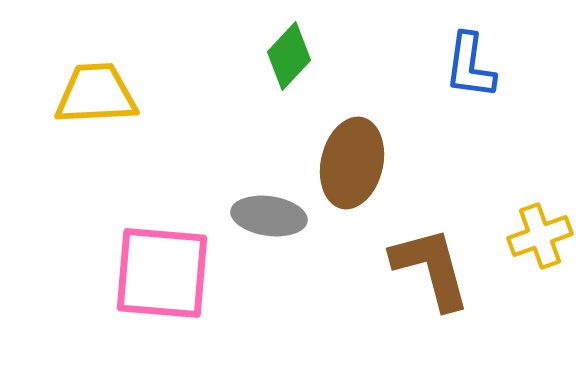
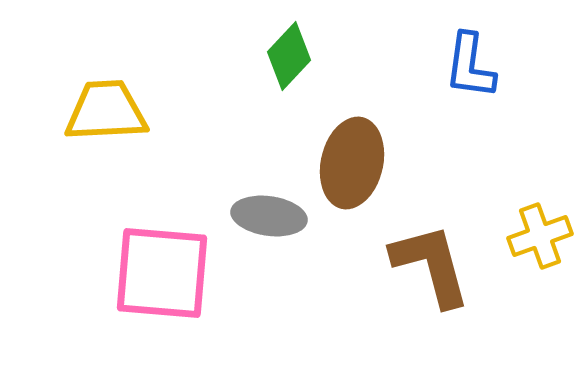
yellow trapezoid: moved 10 px right, 17 px down
brown L-shape: moved 3 px up
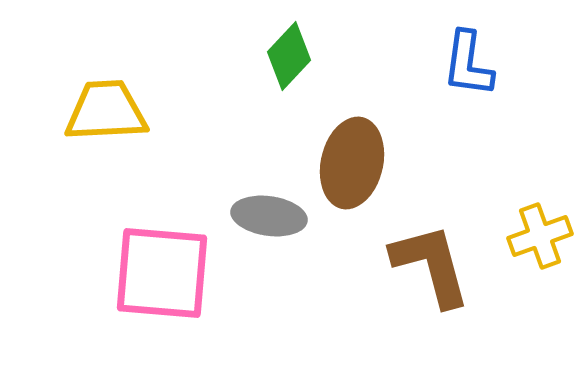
blue L-shape: moved 2 px left, 2 px up
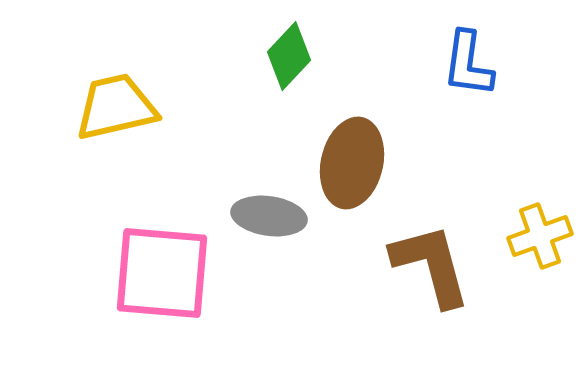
yellow trapezoid: moved 10 px right, 4 px up; rotated 10 degrees counterclockwise
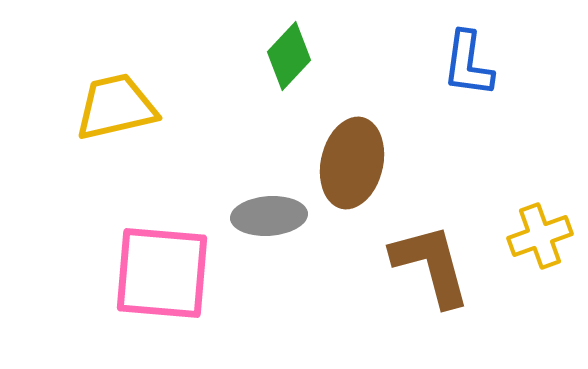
gray ellipse: rotated 12 degrees counterclockwise
